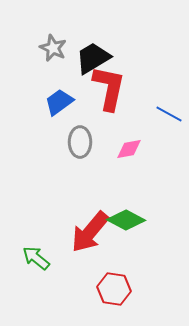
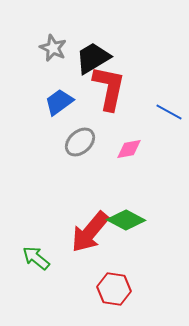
blue line: moved 2 px up
gray ellipse: rotated 48 degrees clockwise
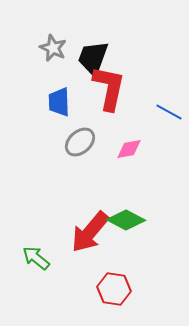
black trapezoid: rotated 39 degrees counterclockwise
blue trapezoid: rotated 56 degrees counterclockwise
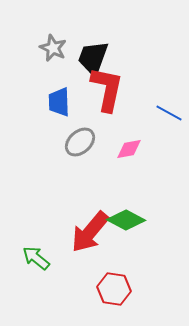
red L-shape: moved 2 px left, 1 px down
blue line: moved 1 px down
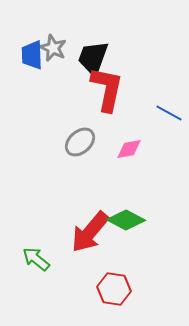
blue trapezoid: moved 27 px left, 47 px up
green arrow: moved 1 px down
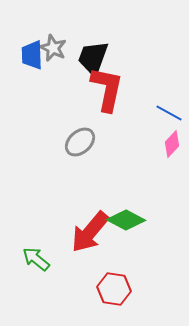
pink diamond: moved 43 px right, 5 px up; rotated 36 degrees counterclockwise
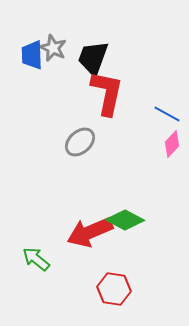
red L-shape: moved 4 px down
blue line: moved 2 px left, 1 px down
green diamond: moved 1 px left
red arrow: rotated 27 degrees clockwise
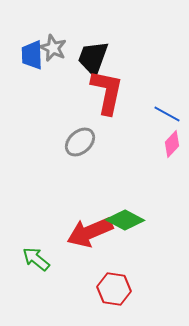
red L-shape: moved 1 px up
